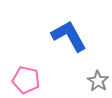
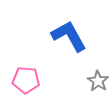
pink pentagon: rotated 8 degrees counterclockwise
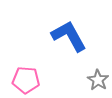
gray star: moved 1 px up
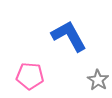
pink pentagon: moved 4 px right, 4 px up
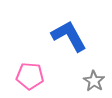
gray star: moved 4 px left, 1 px down
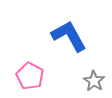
pink pentagon: rotated 24 degrees clockwise
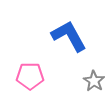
pink pentagon: rotated 28 degrees counterclockwise
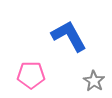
pink pentagon: moved 1 px right, 1 px up
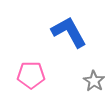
blue L-shape: moved 4 px up
